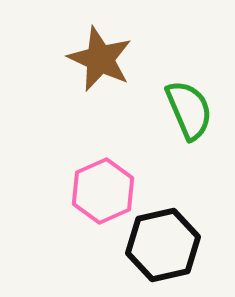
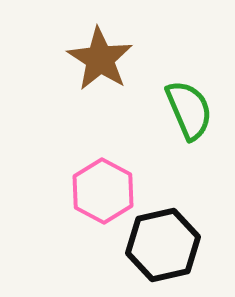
brown star: rotated 8 degrees clockwise
pink hexagon: rotated 8 degrees counterclockwise
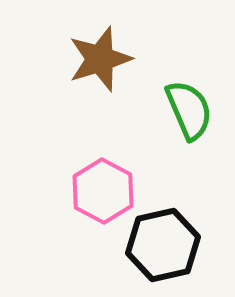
brown star: rotated 22 degrees clockwise
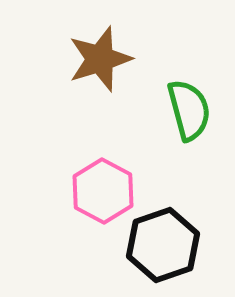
green semicircle: rotated 8 degrees clockwise
black hexagon: rotated 6 degrees counterclockwise
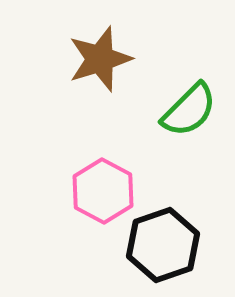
green semicircle: rotated 60 degrees clockwise
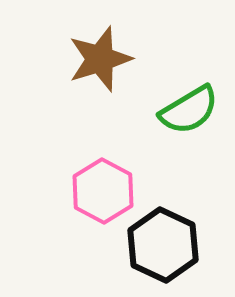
green semicircle: rotated 14 degrees clockwise
black hexagon: rotated 16 degrees counterclockwise
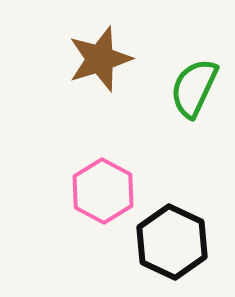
green semicircle: moved 5 px right, 22 px up; rotated 146 degrees clockwise
black hexagon: moved 9 px right, 3 px up
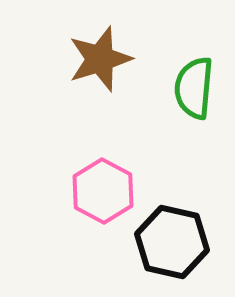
green semicircle: rotated 20 degrees counterclockwise
black hexagon: rotated 12 degrees counterclockwise
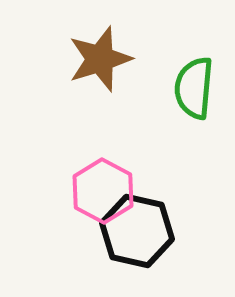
black hexagon: moved 35 px left, 11 px up
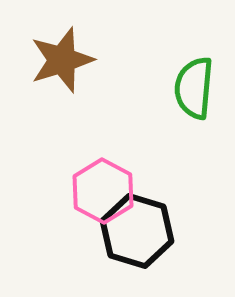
brown star: moved 38 px left, 1 px down
black hexagon: rotated 4 degrees clockwise
